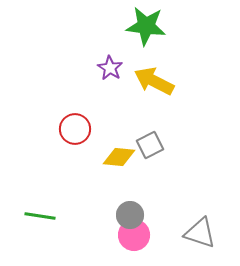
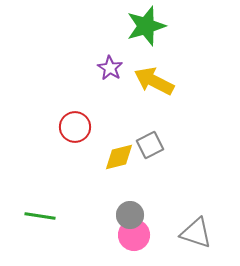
green star: rotated 24 degrees counterclockwise
red circle: moved 2 px up
yellow diamond: rotated 20 degrees counterclockwise
gray triangle: moved 4 px left
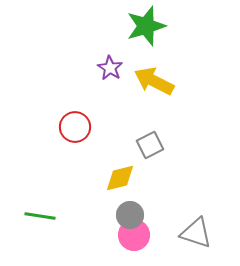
yellow diamond: moved 1 px right, 21 px down
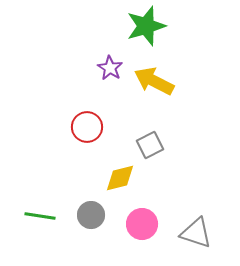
red circle: moved 12 px right
gray circle: moved 39 px left
pink circle: moved 8 px right, 11 px up
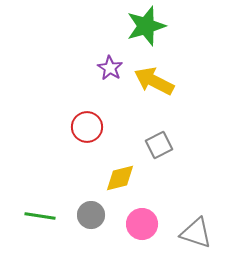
gray square: moved 9 px right
